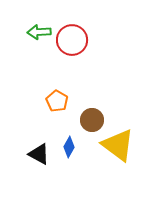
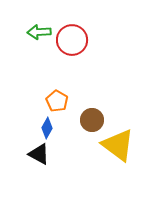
blue diamond: moved 22 px left, 19 px up
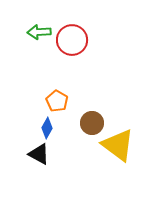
brown circle: moved 3 px down
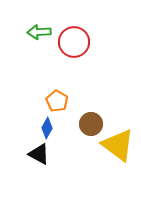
red circle: moved 2 px right, 2 px down
brown circle: moved 1 px left, 1 px down
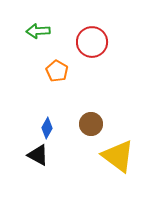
green arrow: moved 1 px left, 1 px up
red circle: moved 18 px right
orange pentagon: moved 30 px up
yellow triangle: moved 11 px down
black triangle: moved 1 px left, 1 px down
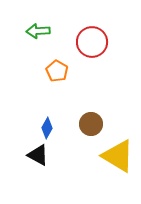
yellow triangle: rotated 6 degrees counterclockwise
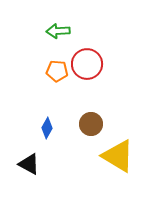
green arrow: moved 20 px right
red circle: moved 5 px left, 22 px down
orange pentagon: rotated 25 degrees counterclockwise
black triangle: moved 9 px left, 9 px down
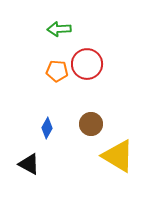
green arrow: moved 1 px right, 2 px up
